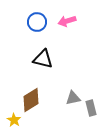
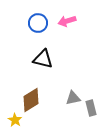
blue circle: moved 1 px right, 1 px down
yellow star: moved 1 px right
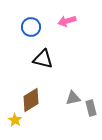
blue circle: moved 7 px left, 4 px down
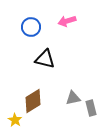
black triangle: moved 2 px right
brown diamond: moved 2 px right, 1 px down
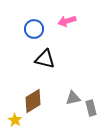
blue circle: moved 3 px right, 2 px down
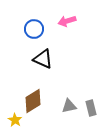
black triangle: moved 2 px left; rotated 10 degrees clockwise
gray triangle: moved 4 px left, 8 px down
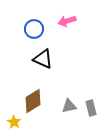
yellow star: moved 1 px left, 2 px down
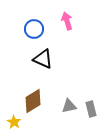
pink arrow: rotated 90 degrees clockwise
gray rectangle: moved 1 px down
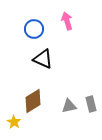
gray rectangle: moved 5 px up
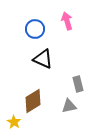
blue circle: moved 1 px right
gray rectangle: moved 13 px left, 20 px up
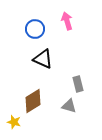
gray triangle: rotated 28 degrees clockwise
yellow star: rotated 16 degrees counterclockwise
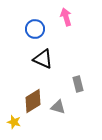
pink arrow: moved 1 px left, 4 px up
gray triangle: moved 11 px left, 1 px down
